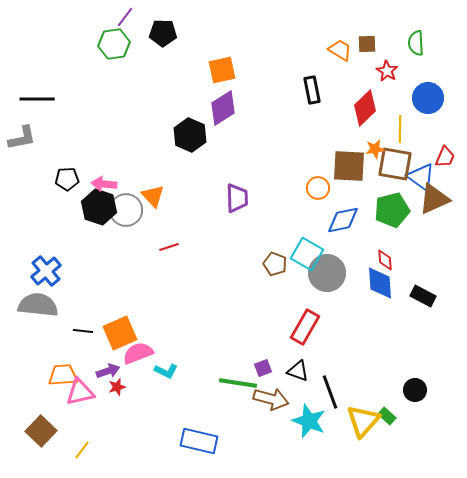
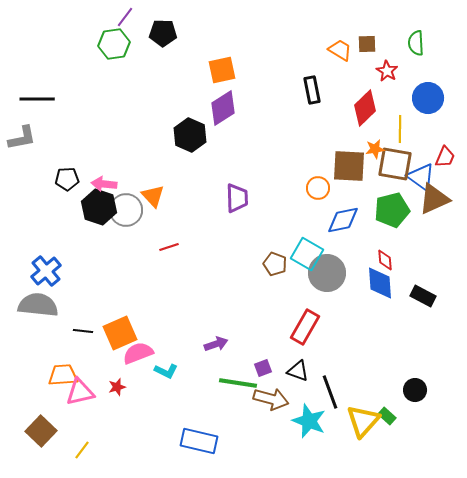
purple arrow at (108, 371): moved 108 px right, 27 px up
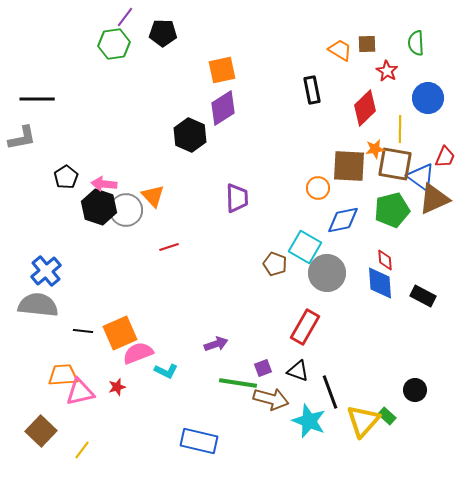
black pentagon at (67, 179): moved 1 px left, 2 px up; rotated 30 degrees counterclockwise
cyan square at (307, 254): moved 2 px left, 7 px up
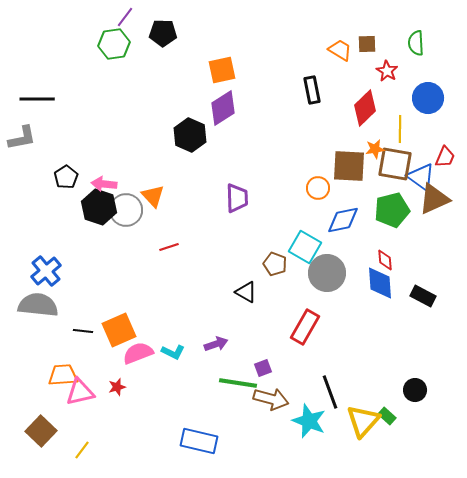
orange square at (120, 333): moved 1 px left, 3 px up
cyan L-shape at (166, 371): moved 7 px right, 19 px up
black triangle at (298, 371): moved 52 px left, 79 px up; rotated 10 degrees clockwise
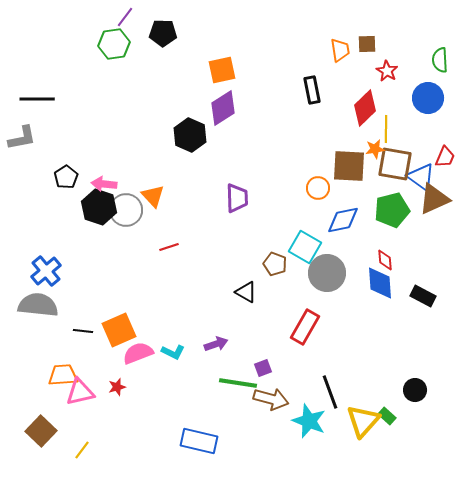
green semicircle at (416, 43): moved 24 px right, 17 px down
orange trapezoid at (340, 50): rotated 50 degrees clockwise
yellow line at (400, 129): moved 14 px left
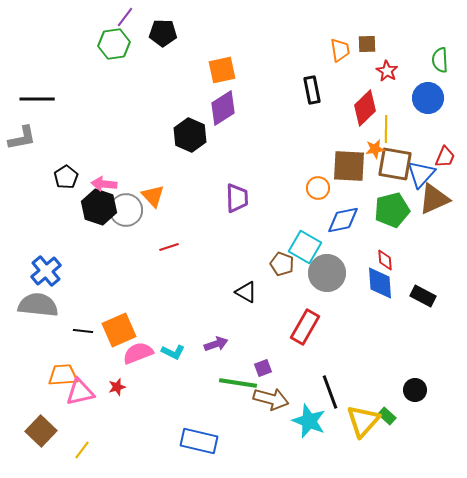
blue triangle at (421, 177): moved 3 px up; rotated 36 degrees clockwise
brown pentagon at (275, 264): moved 7 px right
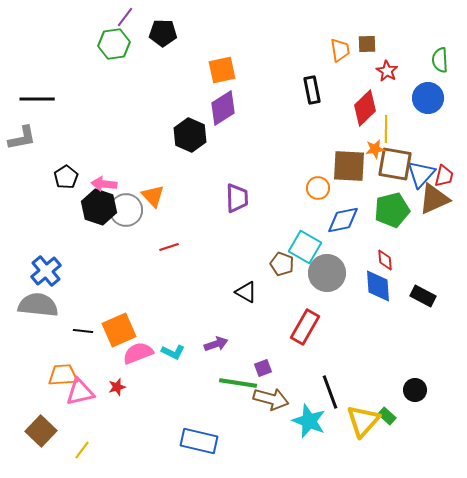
red trapezoid at (445, 157): moved 1 px left, 19 px down; rotated 10 degrees counterclockwise
blue diamond at (380, 283): moved 2 px left, 3 px down
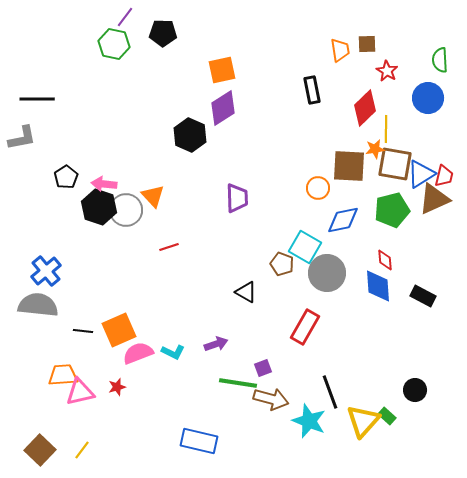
green hexagon at (114, 44): rotated 20 degrees clockwise
blue triangle at (421, 174): rotated 16 degrees clockwise
brown square at (41, 431): moved 1 px left, 19 px down
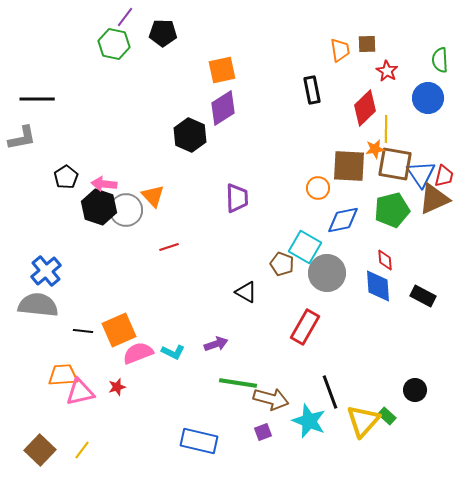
blue triangle at (421, 174): rotated 32 degrees counterclockwise
purple square at (263, 368): moved 64 px down
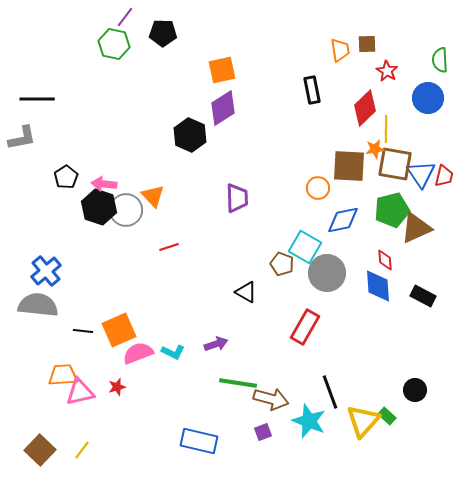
brown triangle at (434, 199): moved 18 px left, 29 px down
